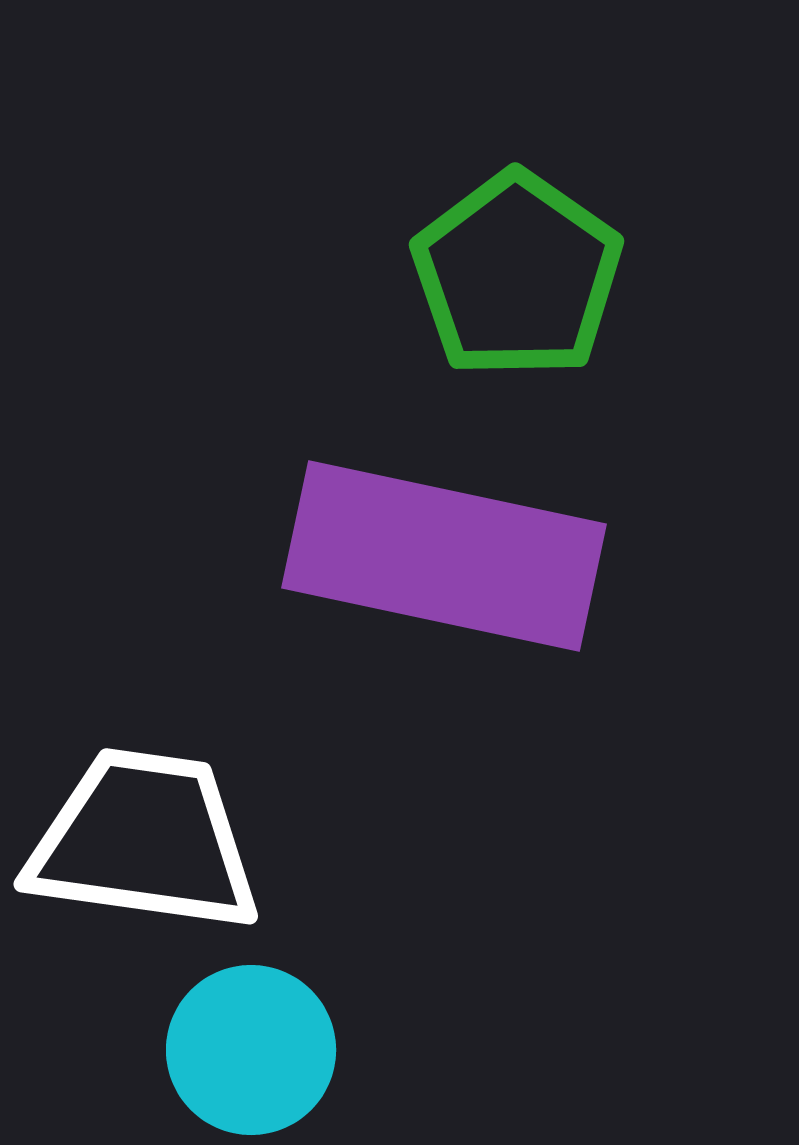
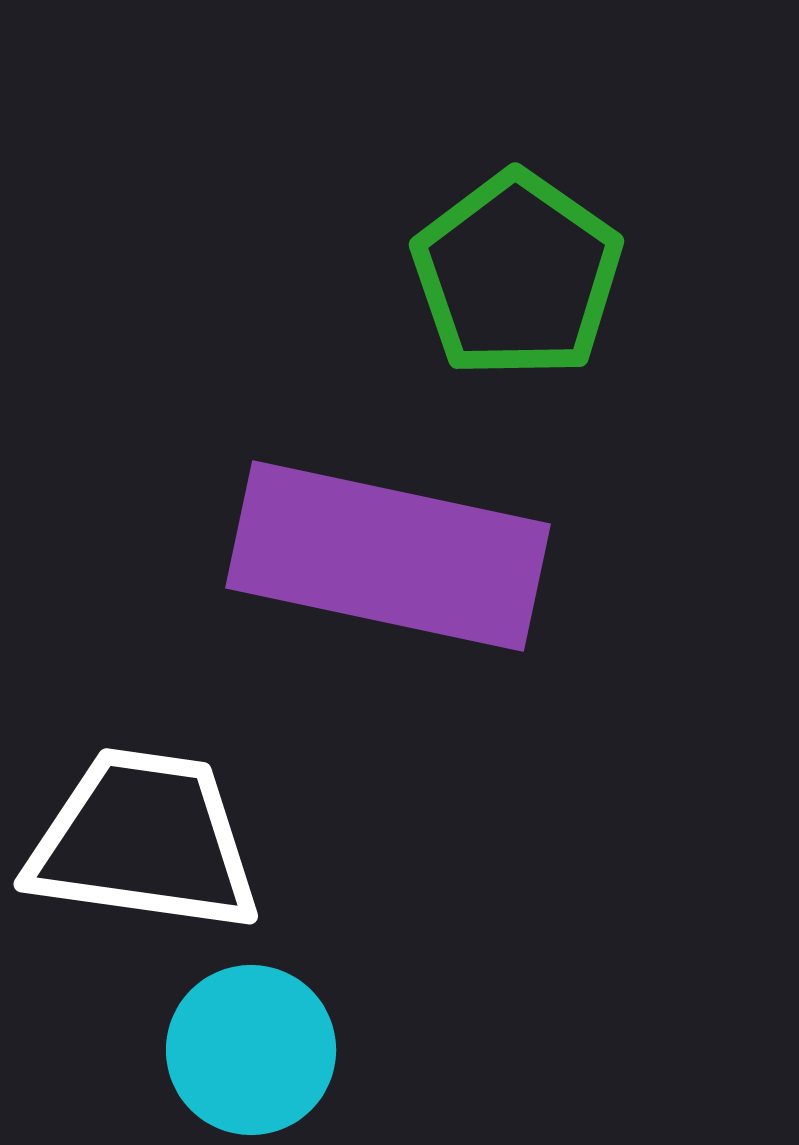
purple rectangle: moved 56 px left
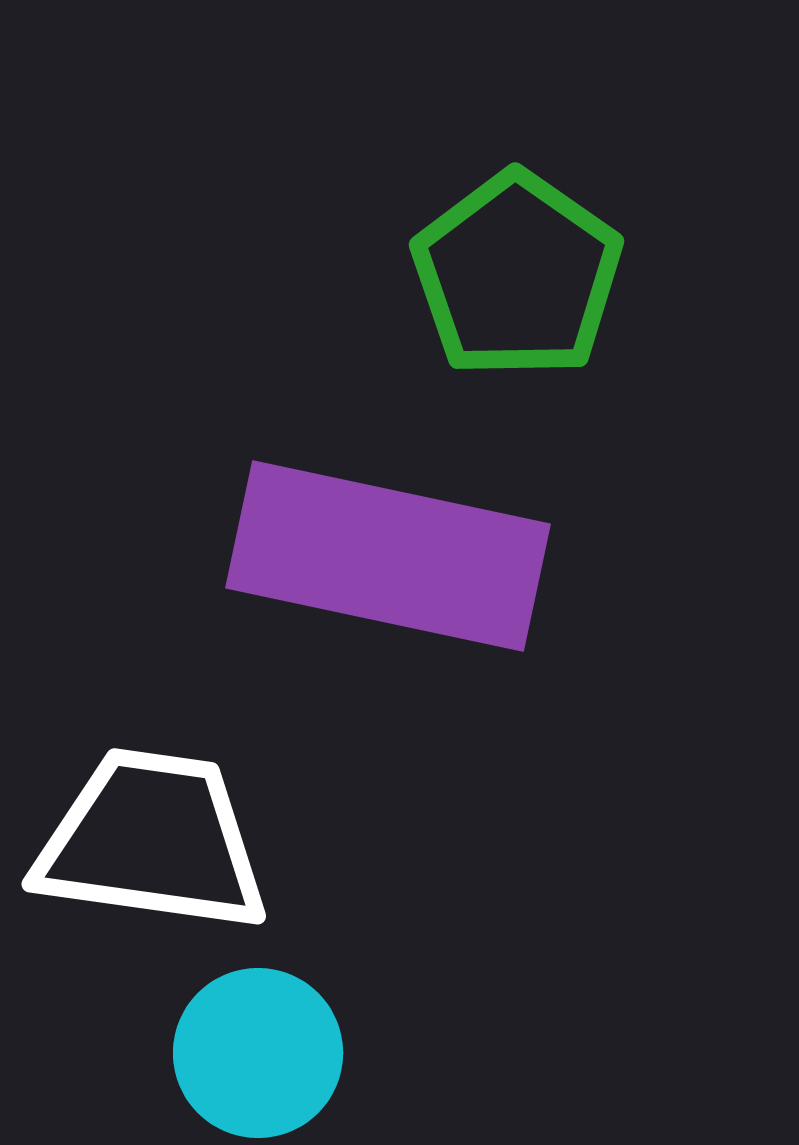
white trapezoid: moved 8 px right
cyan circle: moved 7 px right, 3 px down
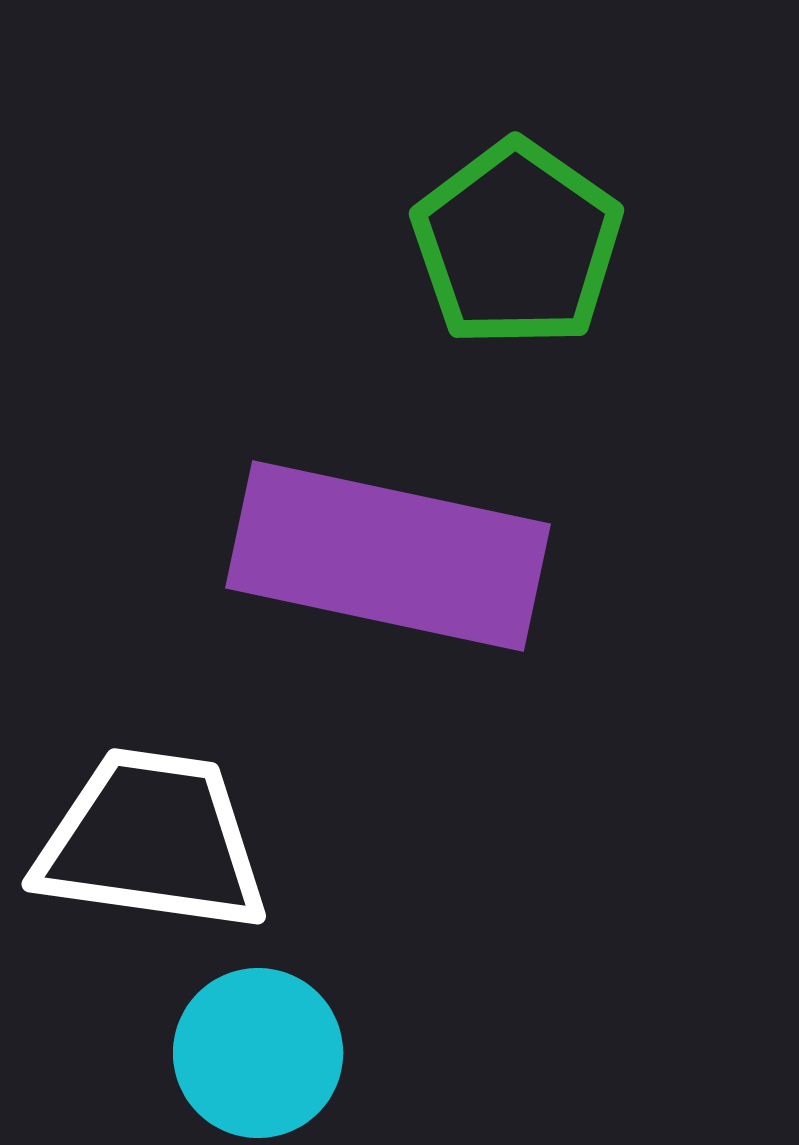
green pentagon: moved 31 px up
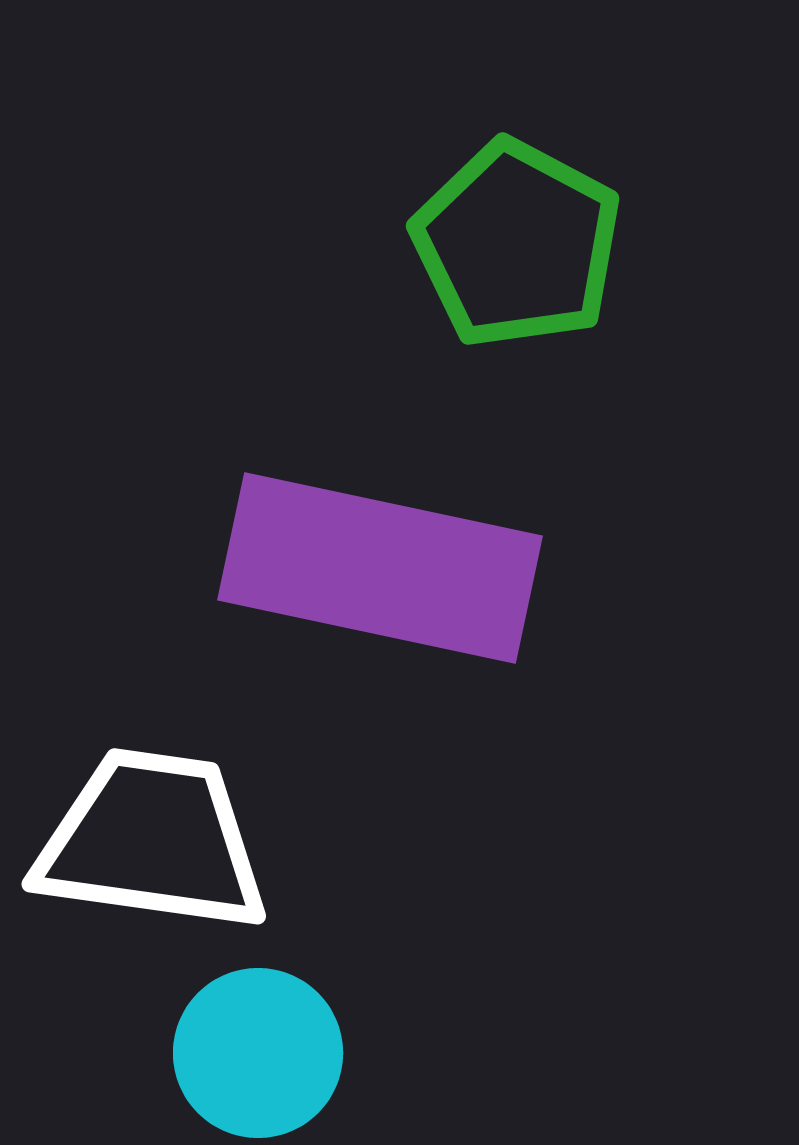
green pentagon: rotated 7 degrees counterclockwise
purple rectangle: moved 8 px left, 12 px down
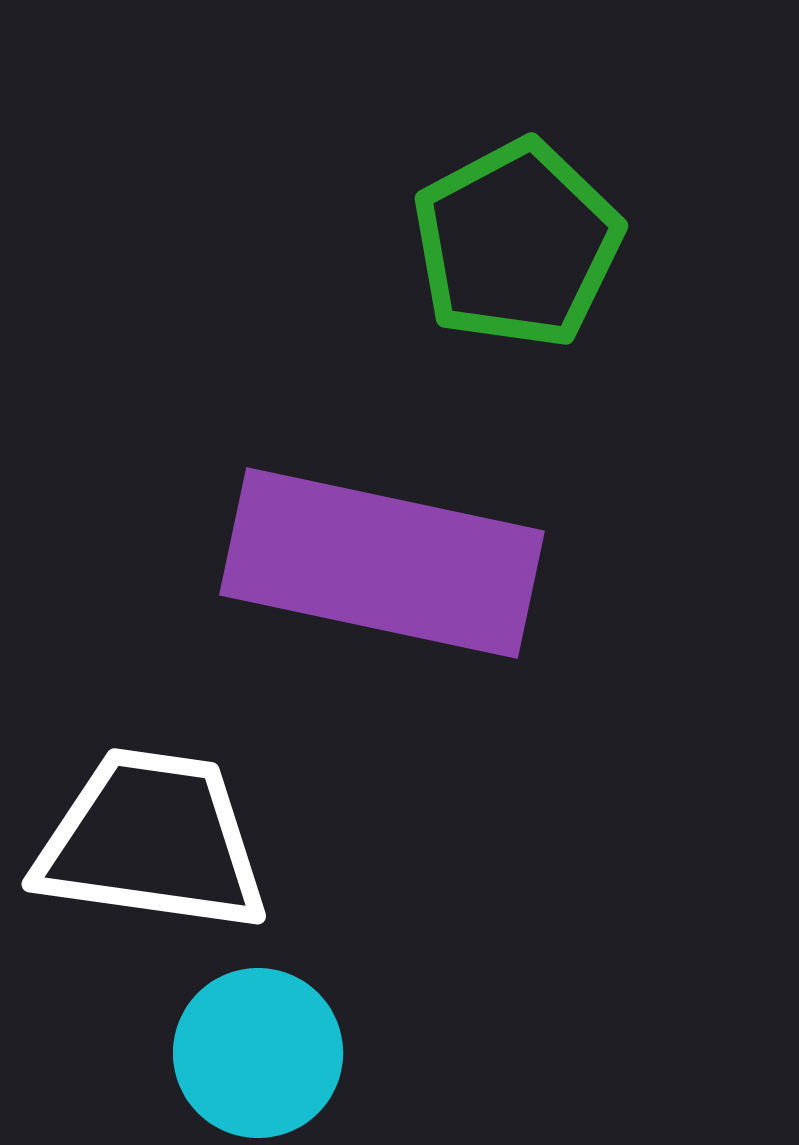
green pentagon: rotated 16 degrees clockwise
purple rectangle: moved 2 px right, 5 px up
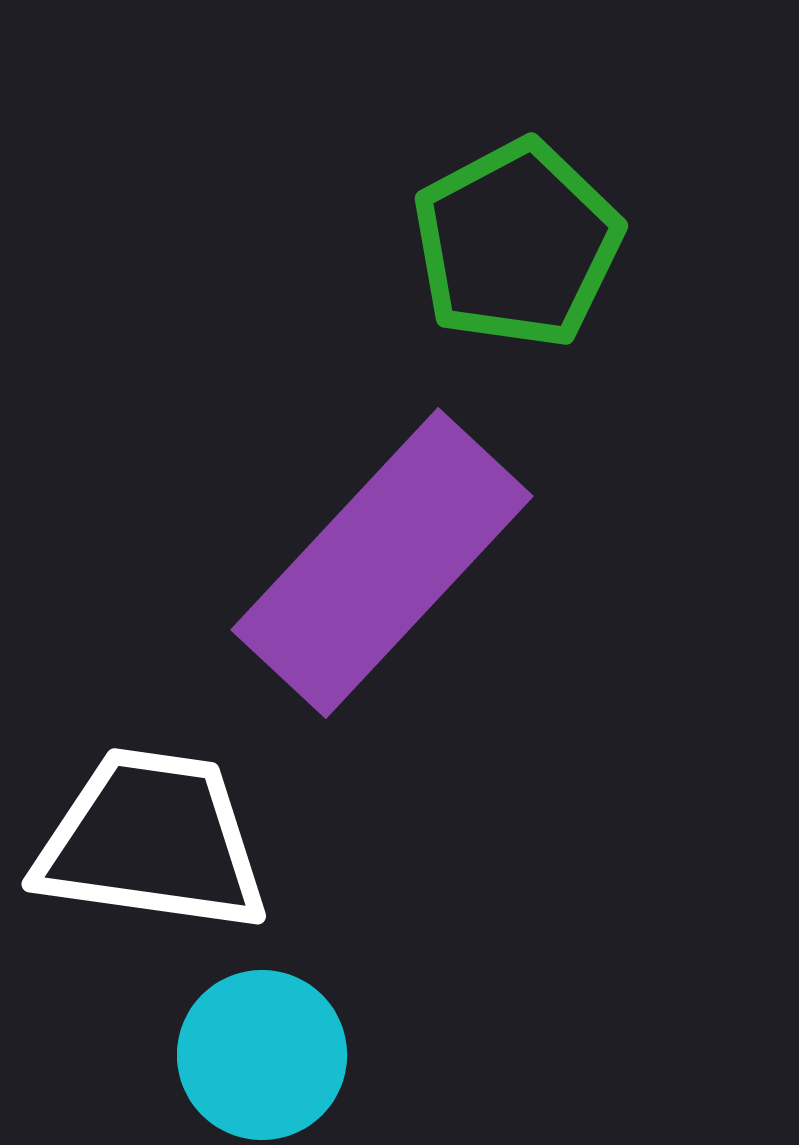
purple rectangle: rotated 59 degrees counterclockwise
cyan circle: moved 4 px right, 2 px down
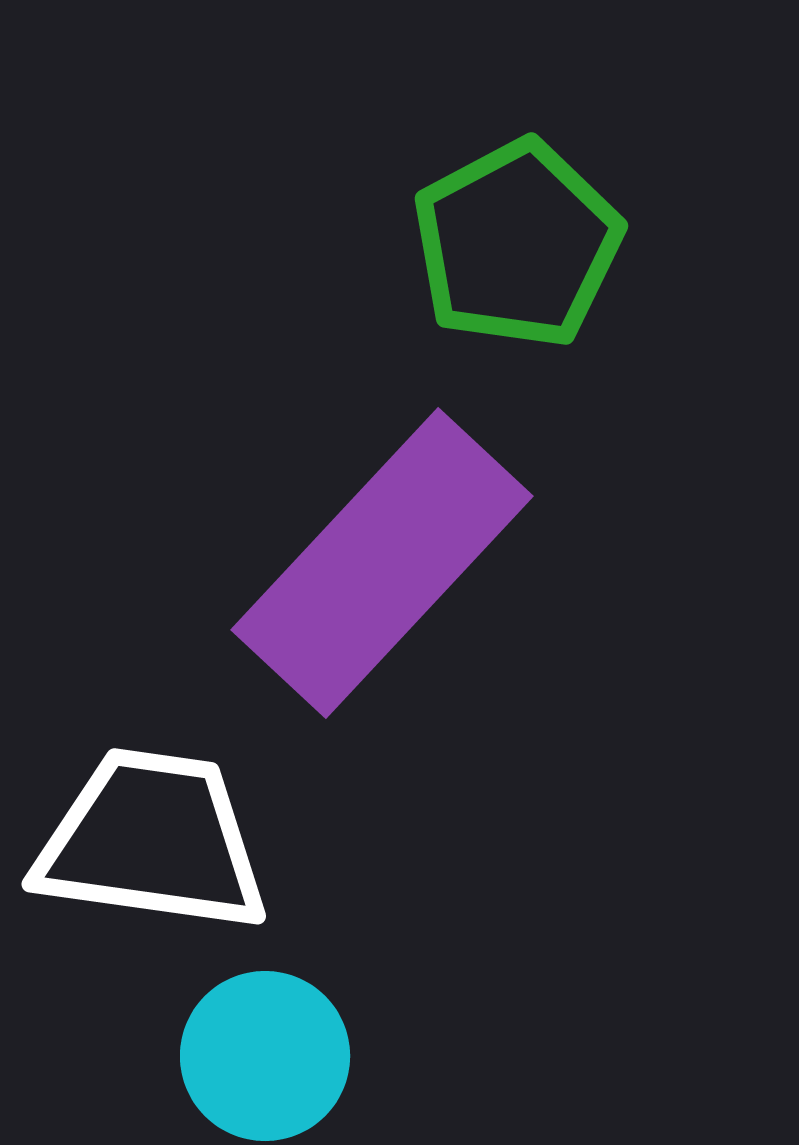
cyan circle: moved 3 px right, 1 px down
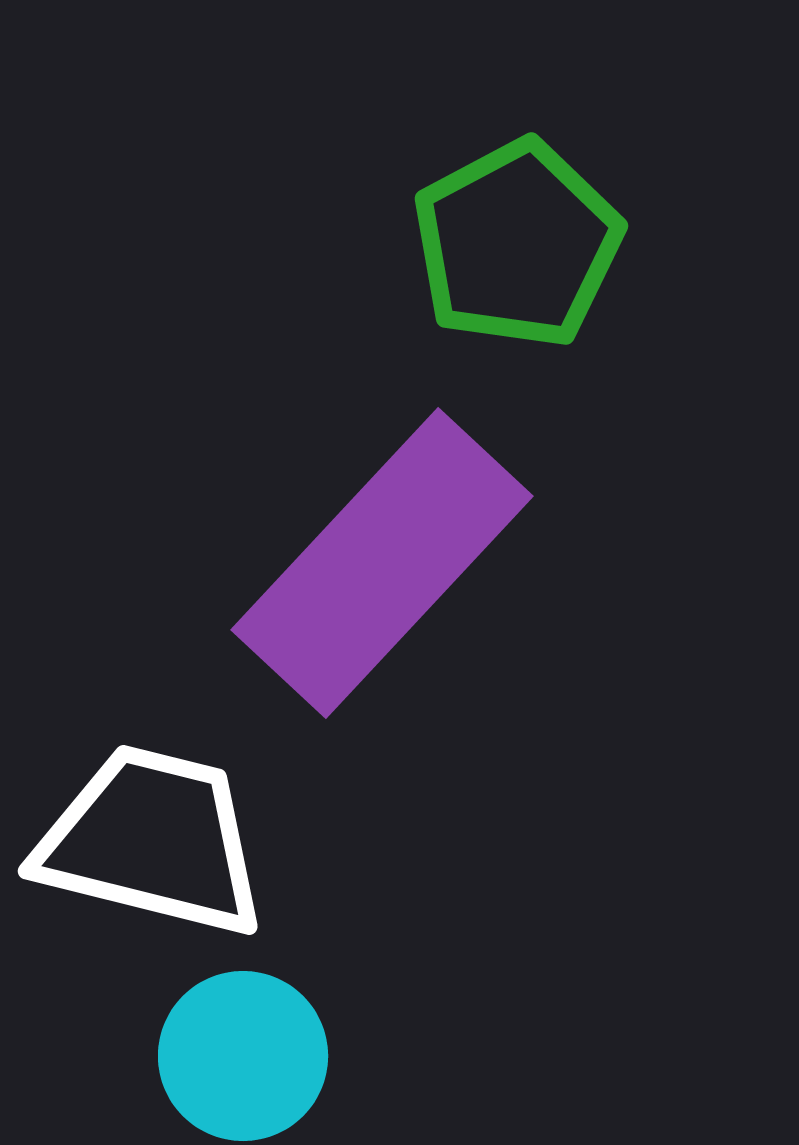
white trapezoid: rotated 6 degrees clockwise
cyan circle: moved 22 px left
